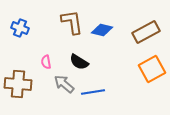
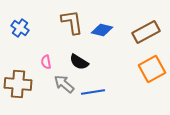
blue cross: rotated 12 degrees clockwise
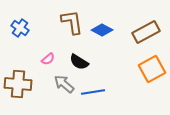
blue diamond: rotated 15 degrees clockwise
pink semicircle: moved 2 px right, 3 px up; rotated 120 degrees counterclockwise
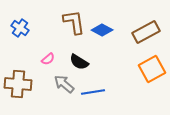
brown L-shape: moved 2 px right
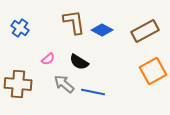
brown rectangle: moved 1 px left, 1 px up
orange square: moved 1 px right, 2 px down
blue line: rotated 20 degrees clockwise
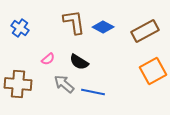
blue diamond: moved 1 px right, 3 px up
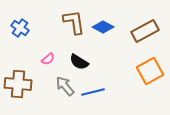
orange square: moved 3 px left
gray arrow: moved 1 px right, 2 px down; rotated 10 degrees clockwise
blue line: rotated 25 degrees counterclockwise
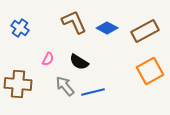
brown L-shape: rotated 16 degrees counterclockwise
blue diamond: moved 4 px right, 1 px down
pink semicircle: rotated 24 degrees counterclockwise
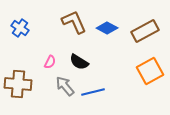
pink semicircle: moved 2 px right, 3 px down
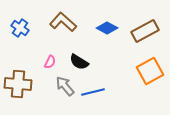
brown L-shape: moved 11 px left; rotated 24 degrees counterclockwise
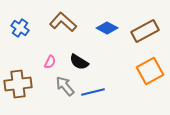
brown cross: rotated 12 degrees counterclockwise
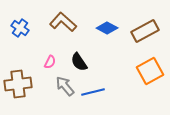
black semicircle: rotated 24 degrees clockwise
